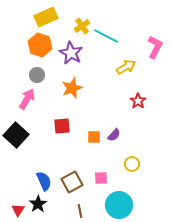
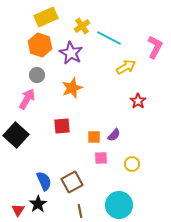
cyan line: moved 3 px right, 2 px down
pink square: moved 20 px up
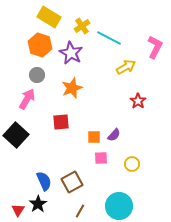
yellow rectangle: moved 3 px right; rotated 55 degrees clockwise
red square: moved 1 px left, 4 px up
cyan circle: moved 1 px down
brown line: rotated 40 degrees clockwise
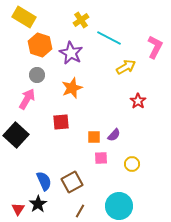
yellow rectangle: moved 25 px left
yellow cross: moved 1 px left, 6 px up
red triangle: moved 1 px up
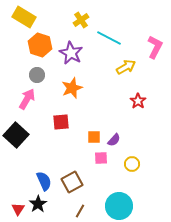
purple semicircle: moved 5 px down
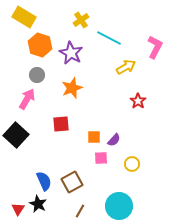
red square: moved 2 px down
black star: rotated 12 degrees counterclockwise
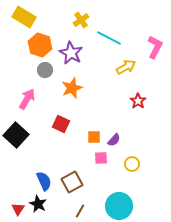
gray circle: moved 8 px right, 5 px up
red square: rotated 30 degrees clockwise
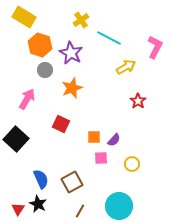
black square: moved 4 px down
blue semicircle: moved 3 px left, 2 px up
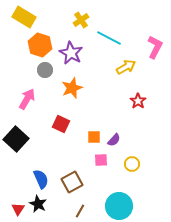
pink square: moved 2 px down
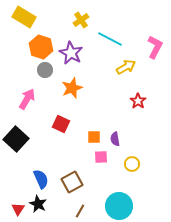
cyan line: moved 1 px right, 1 px down
orange hexagon: moved 1 px right, 2 px down
purple semicircle: moved 1 px right, 1 px up; rotated 128 degrees clockwise
pink square: moved 3 px up
